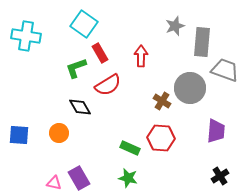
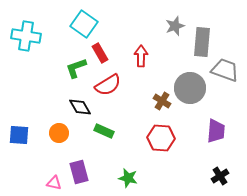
green rectangle: moved 26 px left, 17 px up
purple rectangle: moved 6 px up; rotated 15 degrees clockwise
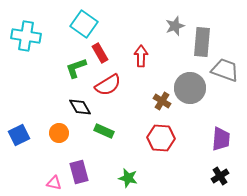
purple trapezoid: moved 5 px right, 8 px down
blue square: rotated 30 degrees counterclockwise
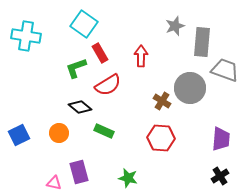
black diamond: rotated 20 degrees counterclockwise
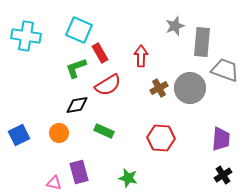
cyan square: moved 5 px left, 6 px down; rotated 12 degrees counterclockwise
brown cross: moved 3 px left, 13 px up; rotated 30 degrees clockwise
black diamond: moved 3 px left, 2 px up; rotated 50 degrees counterclockwise
black cross: moved 3 px right, 1 px up
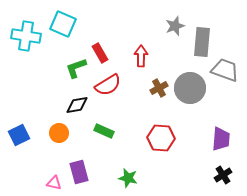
cyan square: moved 16 px left, 6 px up
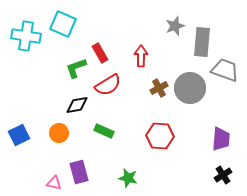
red hexagon: moved 1 px left, 2 px up
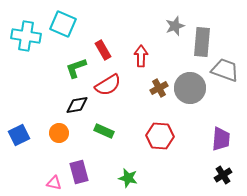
red rectangle: moved 3 px right, 3 px up
